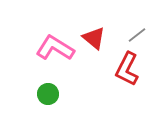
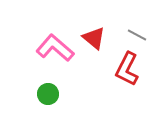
gray line: rotated 66 degrees clockwise
pink L-shape: rotated 9 degrees clockwise
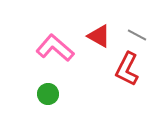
red triangle: moved 5 px right, 2 px up; rotated 10 degrees counterclockwise
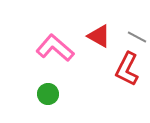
gray line: moved 2 px down
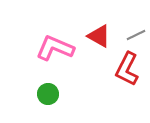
gray line: moved 1 px left, 2 px up; rotated 54 degrees counterclockwise
pink L-shape: rotated 18 degrees counterclockwise
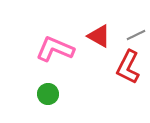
pink L-shape: moved 1 px down
red L-shape: moved 1 px right, 2 px up
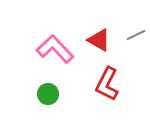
red triangle: moved 4 px down
pink L-shape: rotated 24 degrees clockwise
red L-shape: moved 21 px left, 17 px down
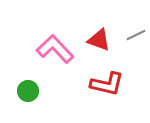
red triangle: rotated 10 degrees counterclockwise
red L-shape: rotated 104 degrees counterclockwise
green circle: moved 20 px left, 3 px up
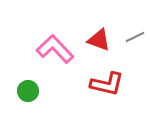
gray line: moved 1 px left, 2 px down
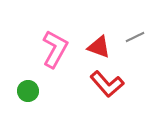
red triangle: moved 7 px down
pink L-shape: rotated 72 degrees clockwise
red L-shape: rotated 36 degrees clockwise
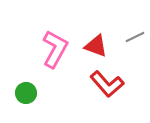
red triangle: moved 3 px left, 1 px up
green circle: moved 2 px left, 2 px down
